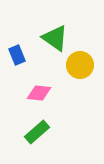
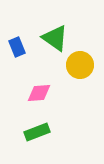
blue rectangle: moved 8 px up
pink diamond: rotated 10 degrees counterclockwise
green rectangle: rotated 20 degrees clockwise
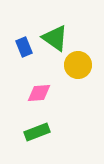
blue rectangle: moved 7 px right
yellow circle: moved 2 px left
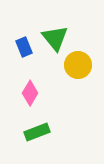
green triangle: rotated 16 degrees clockwise
pink diamond: moved 9 px left; rotated 55 degrees counterclockwise
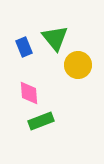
pink diamond: moved 1 px left; rotated 35 degrees counterclockwise
green rectangle: moved 4 px right, 11 px up
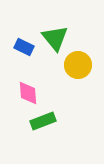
blue rectangle: rotated 42 degrees counterclockwise
pink diamond: moved 1 px left
green rectangle: moved 2 px right
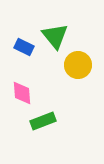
green triangle: moved 2 px up
pink diamond: moved 6 px left
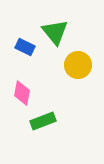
green triangle: moved 4 px up
blue rectangle: moved 1 px right
pink diamond: rotated 15 degrees clockwise
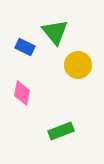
green rectangle: moved 18 px right, 10 px down
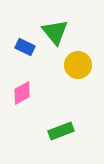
pink diamond: rotated 50 degrees clockwise
